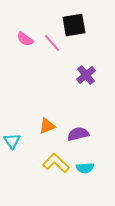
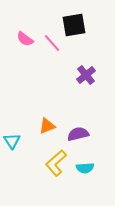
yellow L-shape: rotated 84 degrees counterclockwise
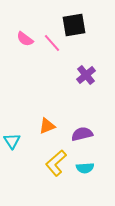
purple semicircle: moved 4 px right
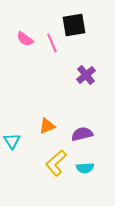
pink line: rotated 18 degrees clockwise
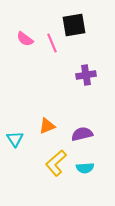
purple cross: rotated 30 degrees clockwise
cyan triangle: moved 3 px right, 2 px up
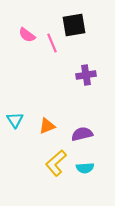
pink semicircle: moved 2 px right, 4 px up
cyan triangle: moved 19 px up
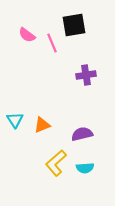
orange triangle: moved 5 px left, 1 px up
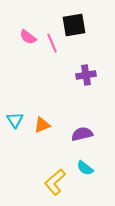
pink semicircle: moved 1 px right, 2 px down
yellow L-shape: moved 1 px left, 19 px down
cyan semicircle: rotated 42 degrees clockwise
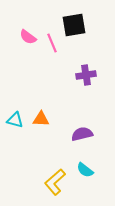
cyan triangle: rotated 42 degrees counterclockwise
orange triangle: moved 1 px left, 6 px up; rotated 24 degrees clockwise
cyan semicircle: moved 2 px down
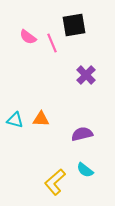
purple cross: rotated 36 degrees counterclockwise
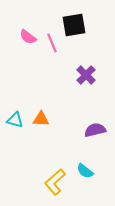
purple semicircle: moved 13 px right, 4 px up
cyan semicircle: moved 1 px down
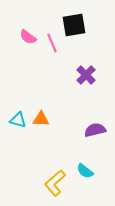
cyan triangle: moved 3 px right
yellow L-shape: moved 1 px down
